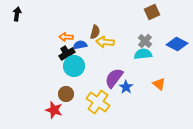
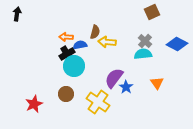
yellow arrow: moved 2 px right
orange triangle: moved 2 px left, 1 px up; rotated 16 degrees clockwise
red star: moved 20 px left, 6 px up; rotated 30 degrees clockwise
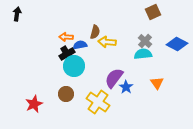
brown square: moved 1 px right
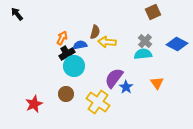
black arrow: rotated 48 degrees counterclockwise
orange arrow: moved 4 px left, 1 px down; rotated 112 degrees clockwise
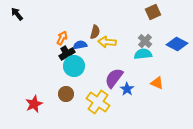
orange triangle: rotated 32 degrees counterclockwise
blue star: moved 1 px right, 2 px down
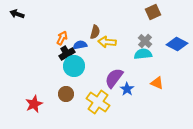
black arrow: rotated 32 degrees counterclockwise
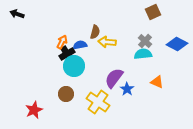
orange arrow: moved 4 px down
orange triangle: moved 1 px up
red star: moved 6 px down
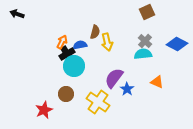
brown square: moved 6 px left
yellow arrow: rotated 108 degrees counterclockwise
red star: moved 10 px right
